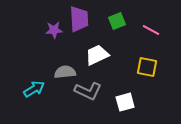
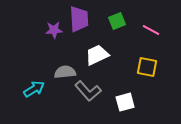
gray L-shape: rotated 24 degrees clockwise
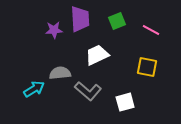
purple trapezoid: moved 1 px right
gray semicircle: moved 5 px left, 1 px down
gray L-shape: rotated 8 degrees counterclockwise
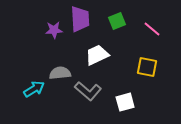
pink line: moved 1 px right, 1 px up; rotated 12 degrees clockwise
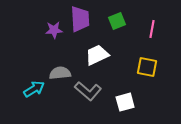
pink line: rotated 60 degrees clockwise
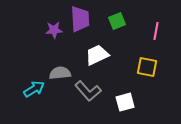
pink line: moved 4 px right, 2 px down
gray L-shape: rotated 8 degrees clockwise
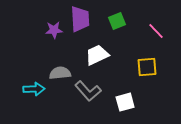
pink line: rotated 54 degrees counterclockwise
yellow square: rotated 15 degrees counterclockwise
cyan arrow: rotated 30 degrees clockwise
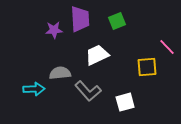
pink line: moved 11 px right, 16 px down
